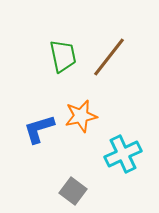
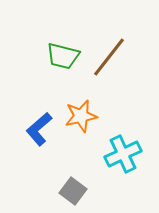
green trapezoid: rotated 116 degrees clockwise
blue L-shape: rotated 24 degrees counterclockwise
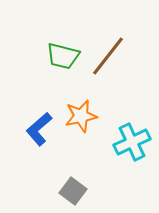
brown line: moved 1 px left, 1 px up
cyan cross: moved 9 px right, 12 px up
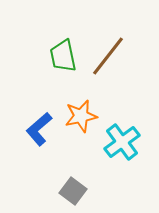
green trapezoid: rotated 64 degrees clockwise
cyan cross: moved 10 px left; rotated 12 degrees counterclockwise
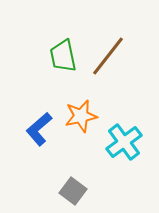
cyan cross: moved 2 px right
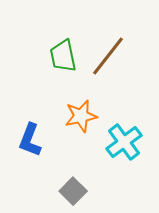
blue L-shape: moved 9 px left, 11 px down; rotated 28 degrees counterclockwise
gray square: rotated 8 degrees clockwise
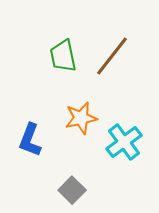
brown line: moved 4 px right
orange star: moved 2 px down
gray square: moved 1 px left, 1 px up
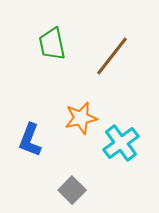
green trapezoid: moved 11 px left, 12 px up
cyan cross: moved 3 px left, 1 px down
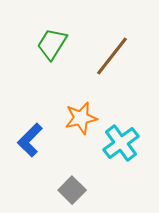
green trapezoid: rotated 44 degrees clockwise
blue L-shape: rotated 24 degrees clockwise
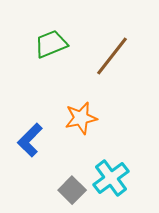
green trapezoid: moved 1 px left; rotated 36 degrees clockwise
cyan cross: moved 10 px left, 35 px down
